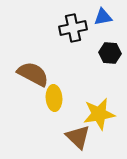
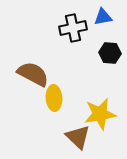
yellow star: moved 1 px right
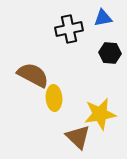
blue triangle: moved 1 px down
black cross: moved 4 px left, 1 px down
brown semicircle: moved 1 px down
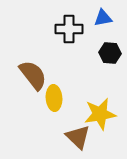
black cross: rotated 12 degrees clockwise
brown semicircle: rotated 24 degrees clockwise
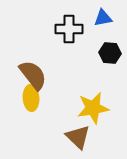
yellow ellipse: moved 23 px left
yellow star: moved 7 px left, 6 px up
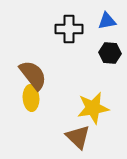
blue triangle: moved 4 px right, 3 px down
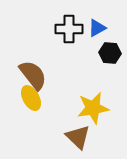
blue triangle: moved 10 px left, 7 px down; rotated 18 degrees counterclockwise
yellow ellipse: rotated 25 degrees counterclockwise
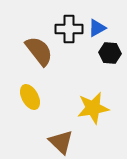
brown semicircle: moved 6 px right, 24 px up
yellow ellipse: moved 1 px left, 1 px up
brown triangle: moved 17 px left, 5 px down
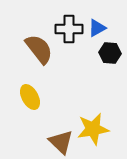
brown semicircle: moved 2 px up
yellow star: moved 21 px down
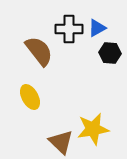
brown semicircle: moved 2 px down
